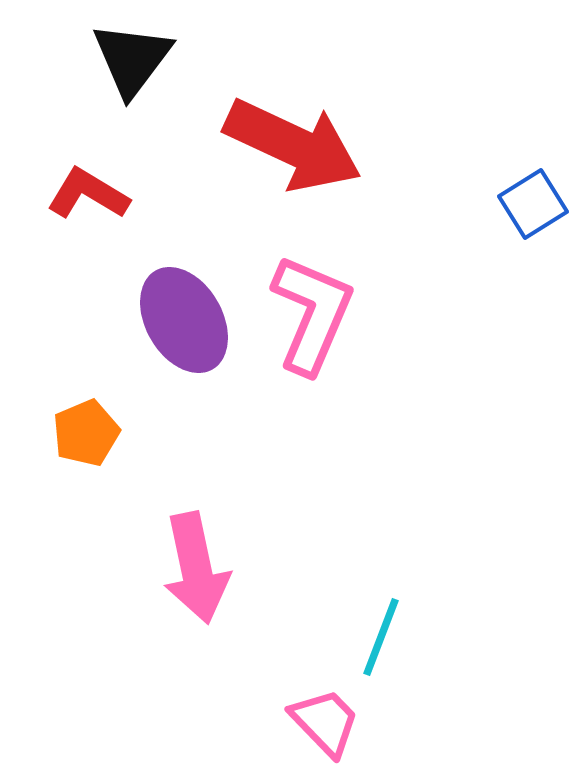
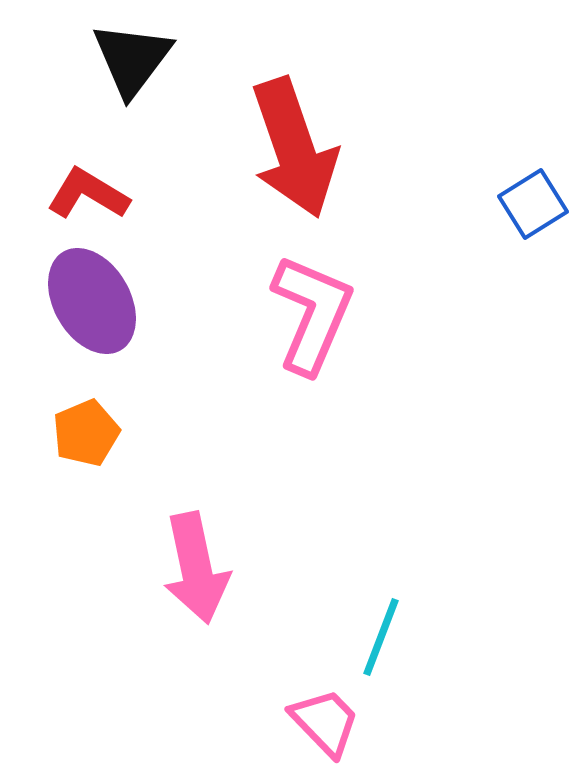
red arrow: moved 1 px right, 3 px down; rotated 46 degrees clockwise
purple ellipse: moved 92 px left, 19 px up
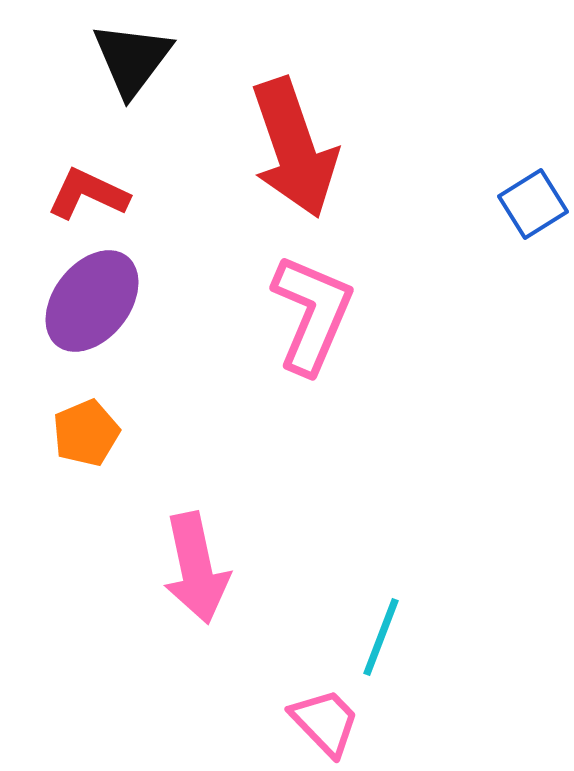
red L-shape: rotated 6 degrees counterclockwise
purple ellipse: rotated 68 degrees clockwise
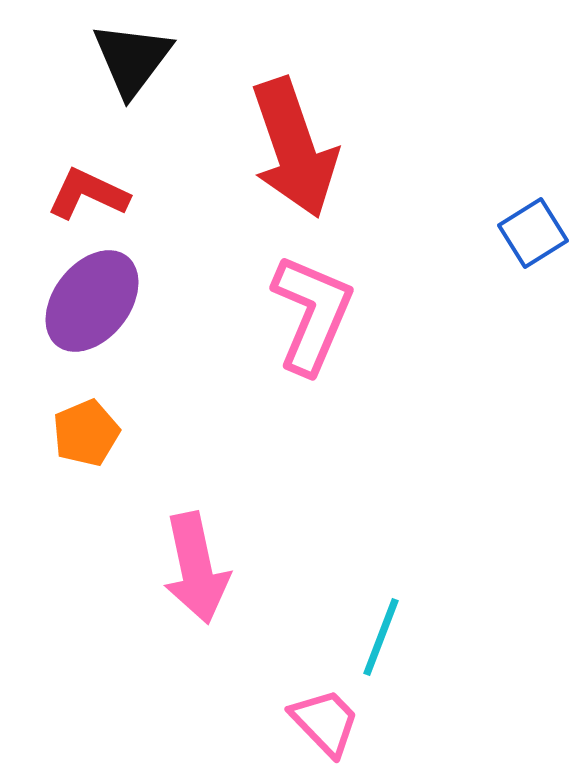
blue square: moved 29 px down
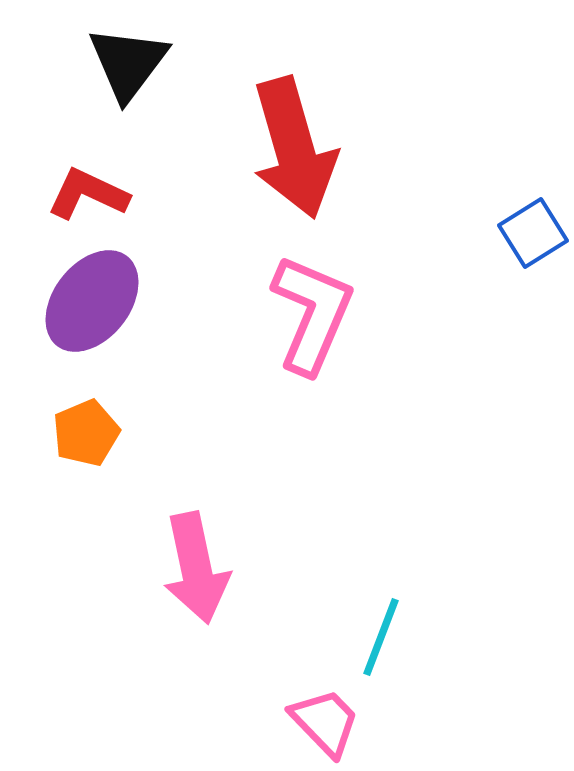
black triangle: moved 4 px left, 4 px down
red arrow: rotated 3 degrees clockwise
